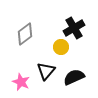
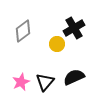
gray diamond: moved 2 px left, 3 px up
yellow circle: moved 4 px left, 3 px up
black triangle: moved 1 px left, 11 px down
pink star: rotated 24 degrees clockwise
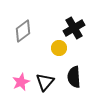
yellow circle: moved 2 px right, 4 px down
black semicircle: rotated 70 degrees counterclockwise
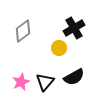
black semicircle: rotated 115 degrees counterclockwise
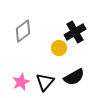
black cross: moved 1 px right, 4 px down
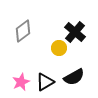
black cross: rotated 20 degrees counterclockwise
black triangle: rotated 18 degrees clockwise
